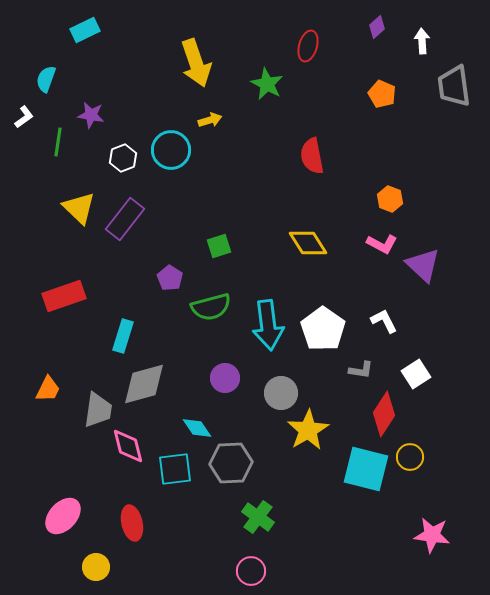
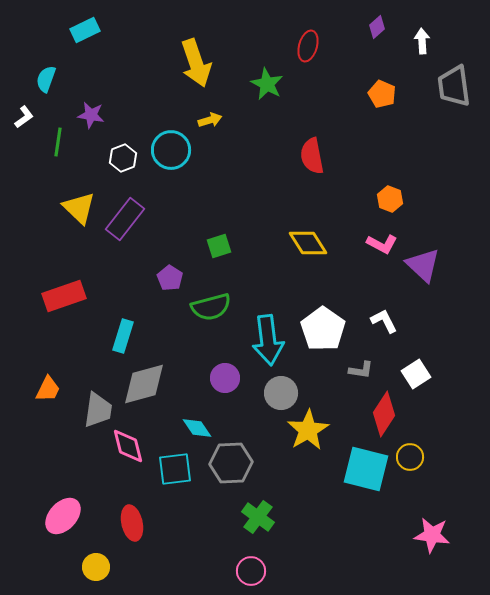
cyan arrow at (268, 325): moved 15 px down
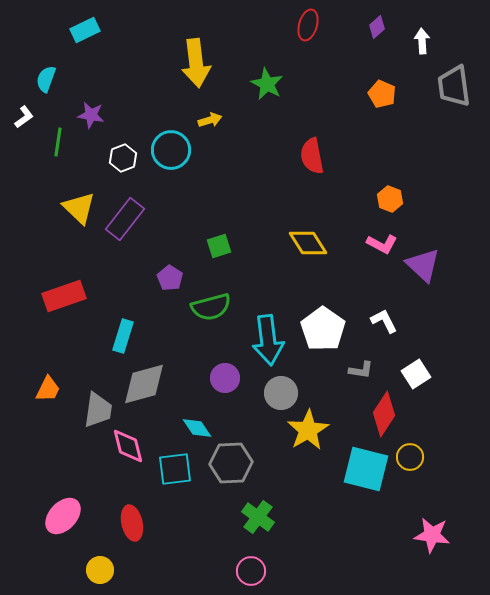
red ellipse at (308, 46): moved 21 px up
yellow arrow at (196, 63): rotated 12 degrees clockwise
yellow circle at (96, 567): moved 4 px right, 3 px down
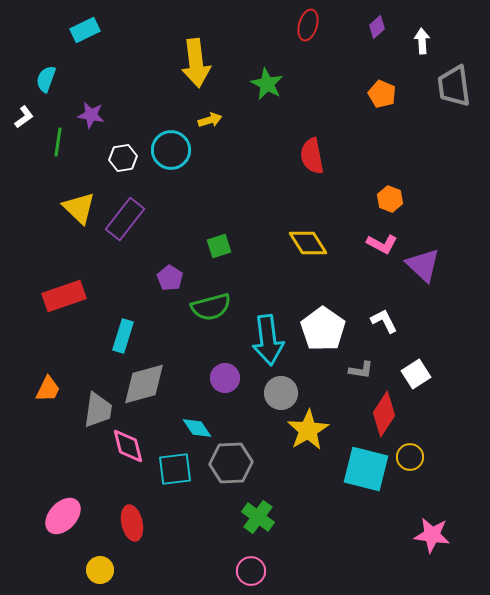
white hexagon at (123, 158): rotated 12 degrees clockwise
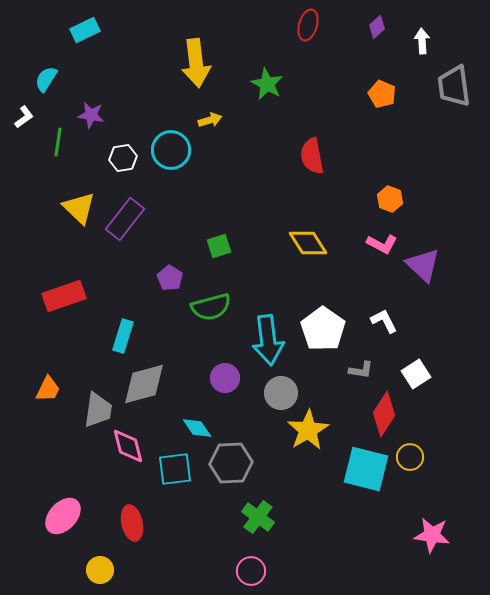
cyan semicircle at (46, 79): rotated 12 degrees clockwise
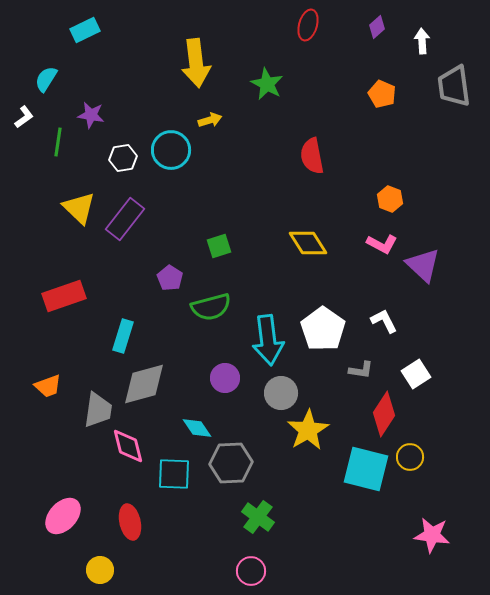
orange trapezoid at (48, 389): moved 3 px up; rotated 44 degrees clockwise
cyan square at (175, 469): moved 1 px left, 5 px down; rotated 9 degrees clockwise
red ellipse at (132, 523): moved 2 px left, 1 px up
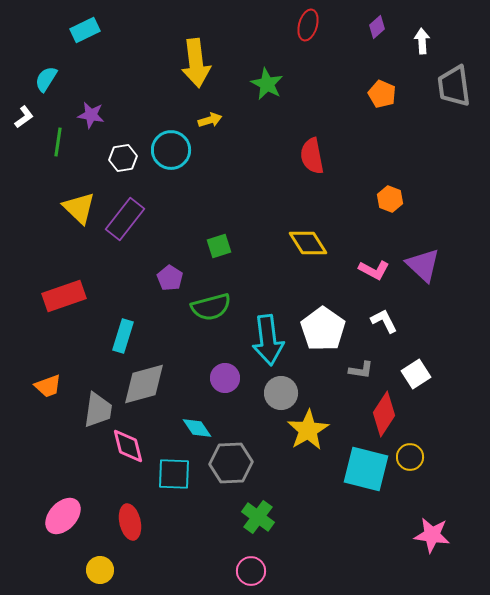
pink L-shape at (382, 244): moved 8 px left, 26 px down
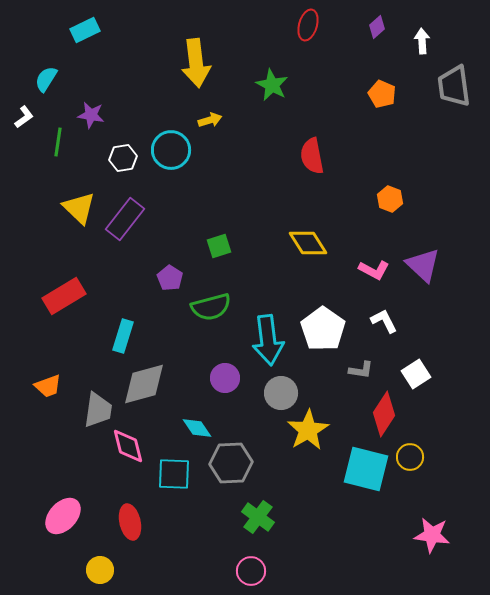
green star at (267, 84): moved 5 px right, 1 px down
red rectangle at (64, 296): rotated 12 degrees counterclockwise
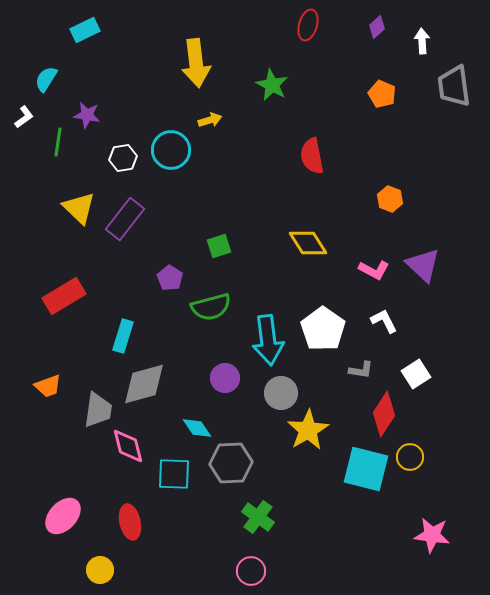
purple star at (91, 115): moved 4 px left
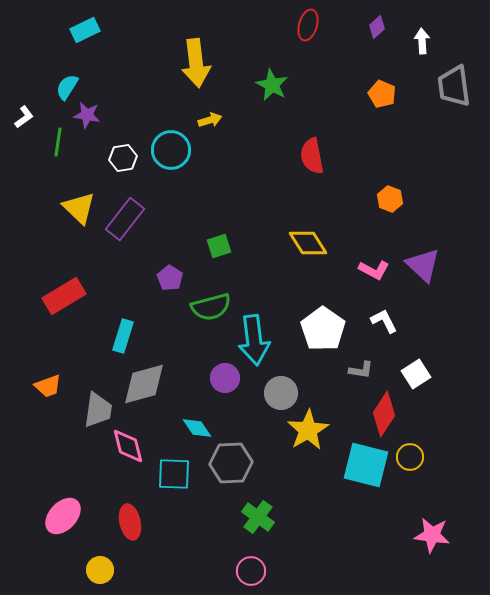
cyan semicircle at (46, 79): moved 21 px right, 8 px down
cyan arrow at (268, 340): moved 14 px left
cyan square at (366, 469): moved 4 px up
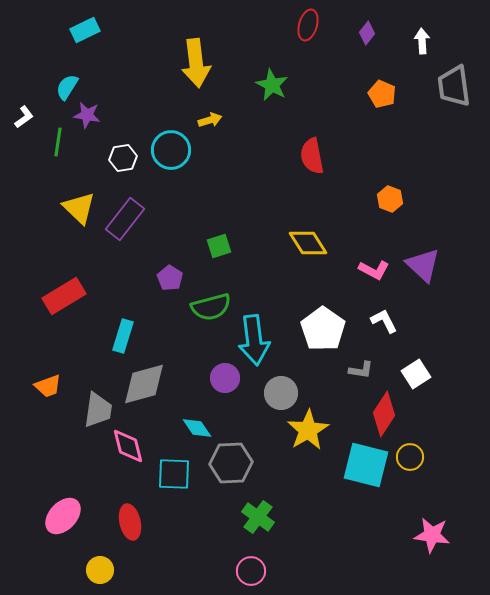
purple diamond at (377, 27): moved 10 px left, 6 px down; rotated 10 degrees counterclockwise
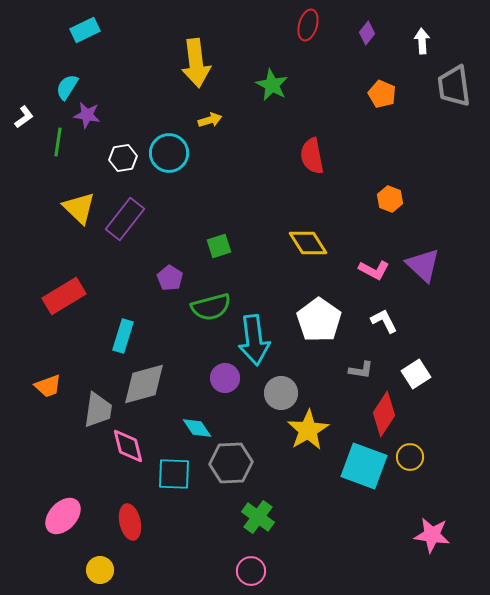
cyan circle at (171, 150): moved 2 px left, 3 px down
white pentagon at (323, 329): moved 4 px left, 9 px up
cyan square at (366, 465): moved 2 px left, 1 px down; rotated 6 degrees clockwise
